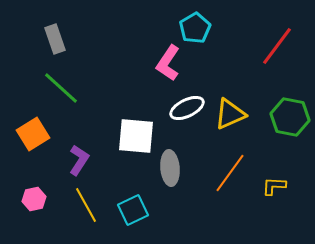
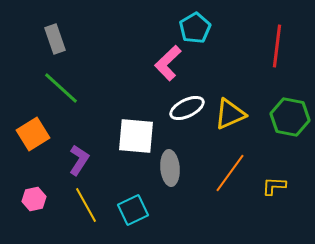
red line: rotated 30 degrees counterclockwise
pink L-shape: rotated 12 degrees clockwise
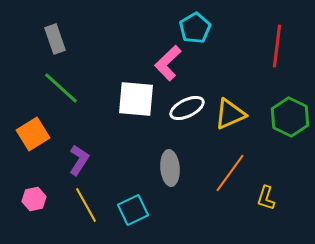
green hexagon: rotated 15 degrees clockwise
white square: moved 37 px up
yellow L-shape: moved 8 px left, 12 px down; rotated 75 degrees counterclockwise
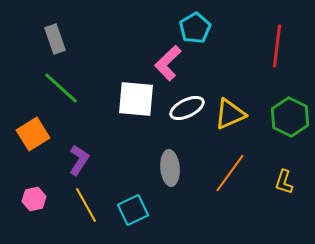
yellow L-shape: moved 18 px right, 16 px up
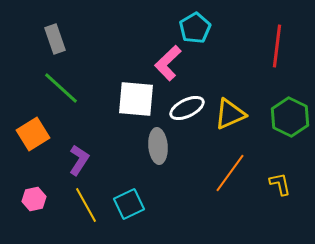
gray ellipse: moved 12 px left, 22 px up
yellow L-shape: moved 4 px left, 2 px down; rotated 150 degrees clockwise
cyan square: moved 4 px left, 6 px up
